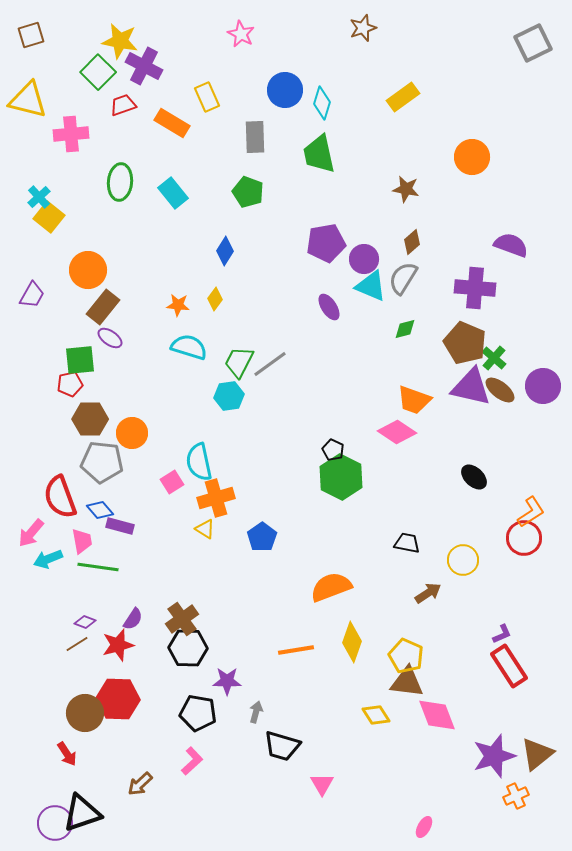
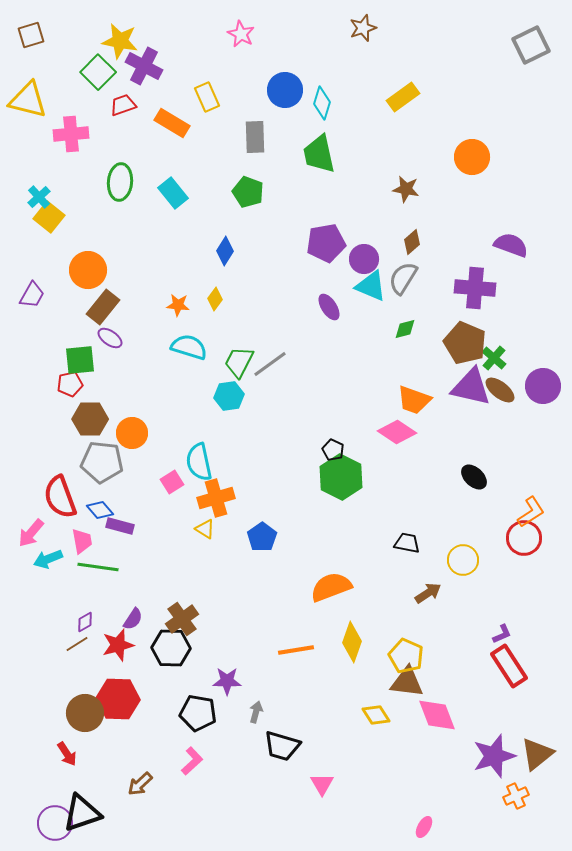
gray square at (533, 43): moved 2 px left, 2 px down
purple diamond at (85, 622): rotated 50 degrees counterclockwise
black hexagon at (188, 648): moved 17 px left
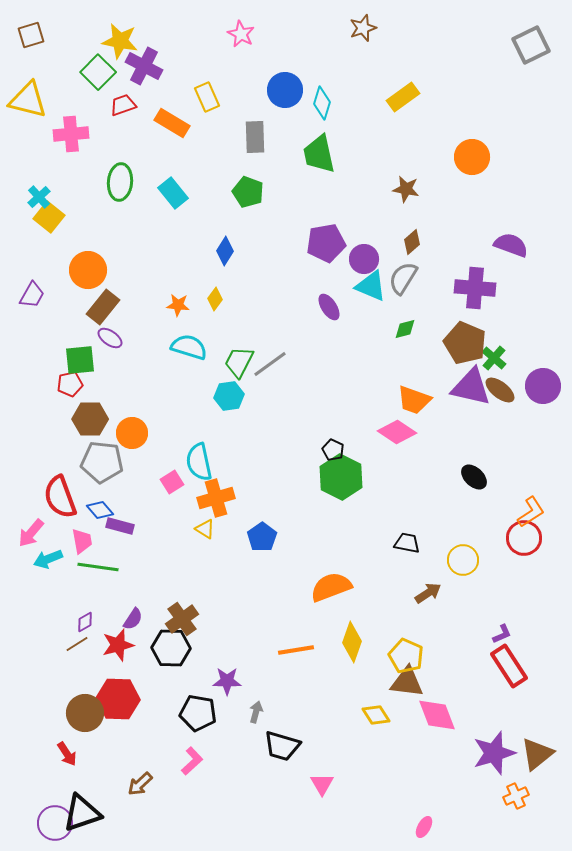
purple star at (494, 756): moved 3 px up
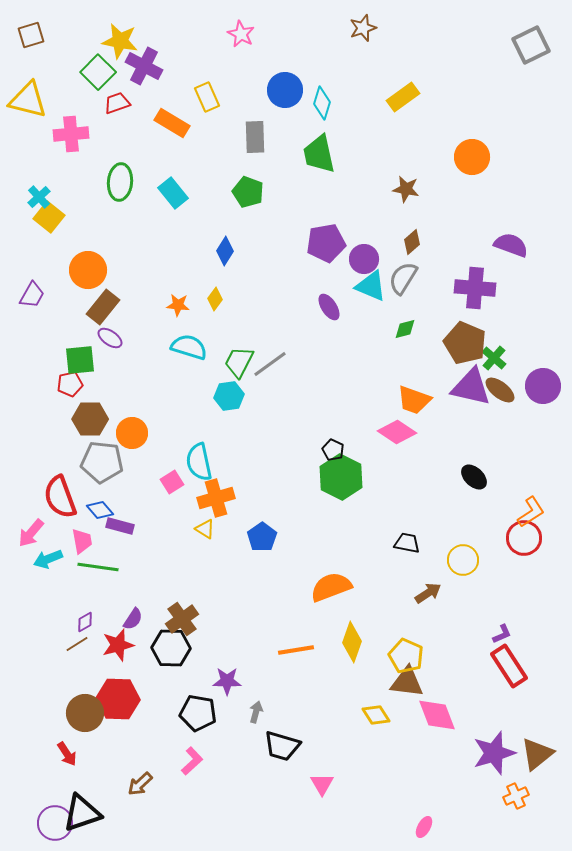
red trapezoid at (123, 105): moved 6 px left, 2 px up
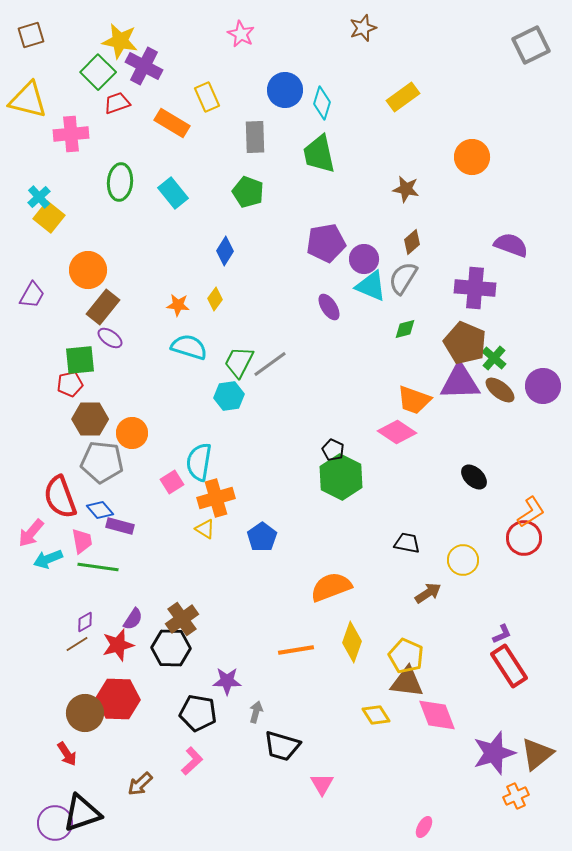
purple triangle at (471, 387): moved 11 px left, 5 px up; rotated 15 degrees counterclockwise
cyan semicircle at (199, 462): rotated 21 degrees clockwise
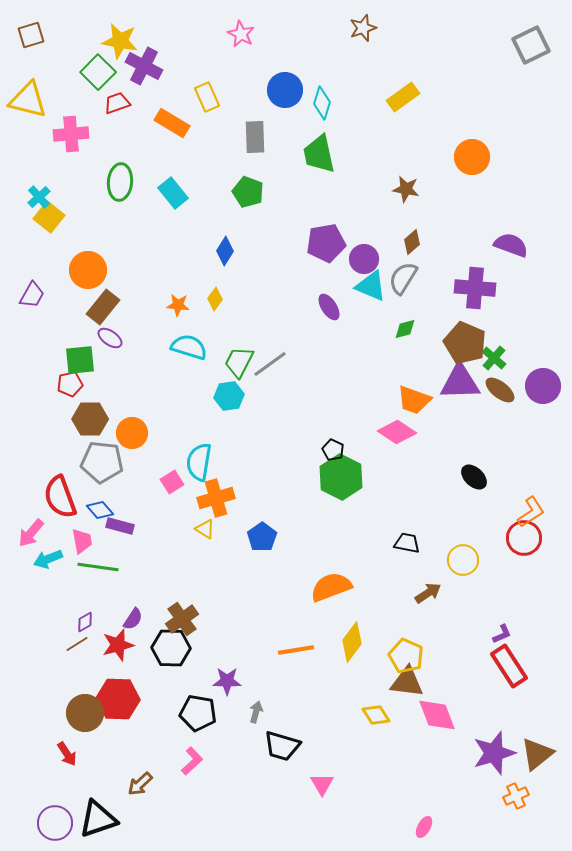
yellow diamond at (352, 642): rotated 18 degrees clockwise
black triangle at (82, 813): moved 16 px right, 6 px down
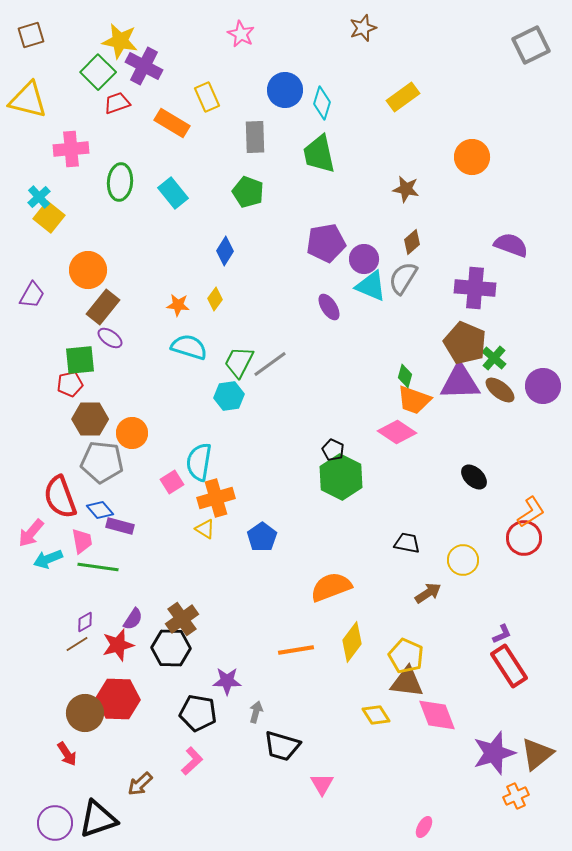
pink cross at (71, 134): moved 15 px down
green diamond at (405, 329): moved 47 px down; rotated 60 degrees counterclockwise
